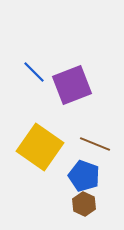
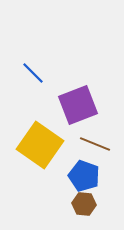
blue line: moved 1 px left, 1 px down
purple square: moved 6 px right, 20 px down
yellow square: moved 2 px up
brown hexagon: rotated 20 degrees counterclockwise
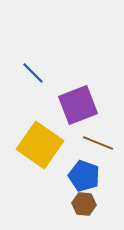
brown line: moved 3 px right, 1 px up
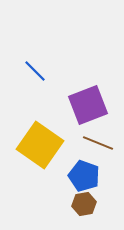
blue line: moved 2 px right, 2 px up
purple square: moved 10 px right
brown hexagon: rotated 15 degrees counterclockwise
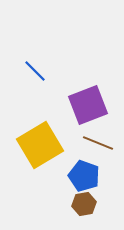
yellow square: rotated 24 degrees clockwise
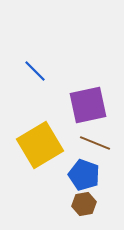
purple square: rotated 9 degrees clockwise
brown line: moved 3 px left
blue pentagon: moved 1 px up
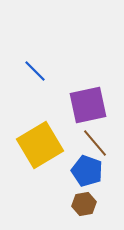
brown line: rotated 28 degrees clockwise
blue pentagon: moved 3 px right, 4 px up
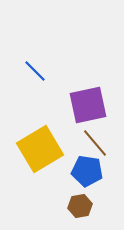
yellow square: moved 4 px down
blue pentagon: rotated 12 degrees counterclockwise
brown hexagon: moved 4 px left, 2 px down
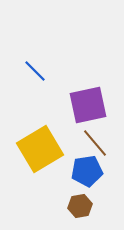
blue pentagon: rotated 16 degrees counterclockwise
